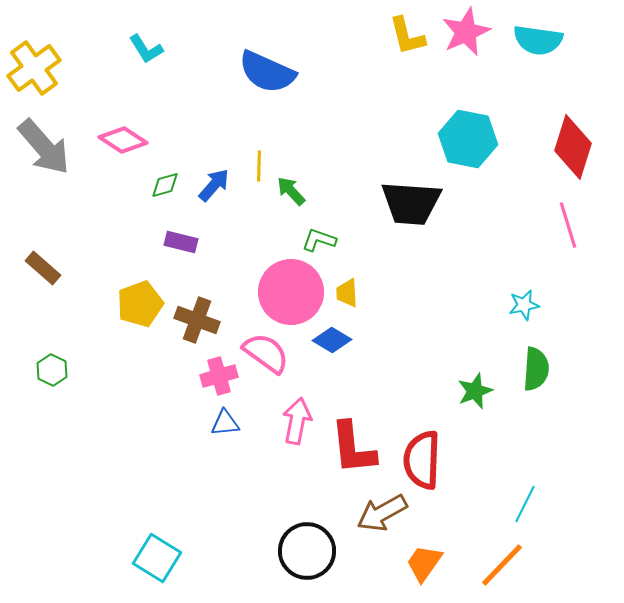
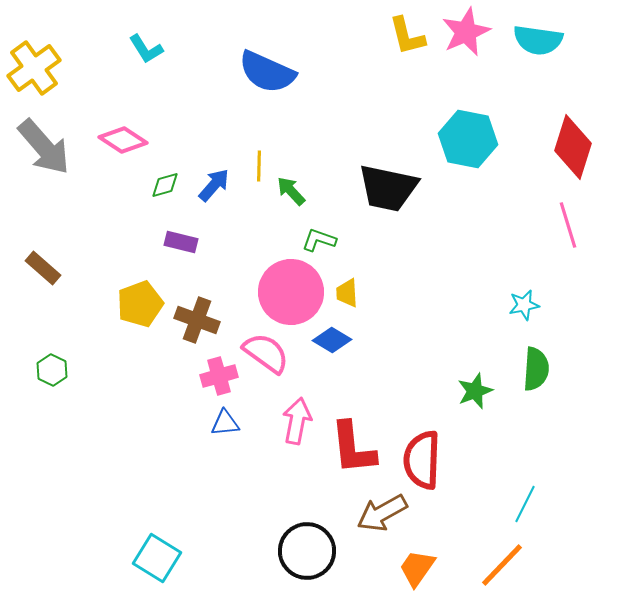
black trapezoid: moved 23 px left, 15 px up; rotated 8 degrees clockwise
orange trapezoid: moved 7 px left, 5 px down
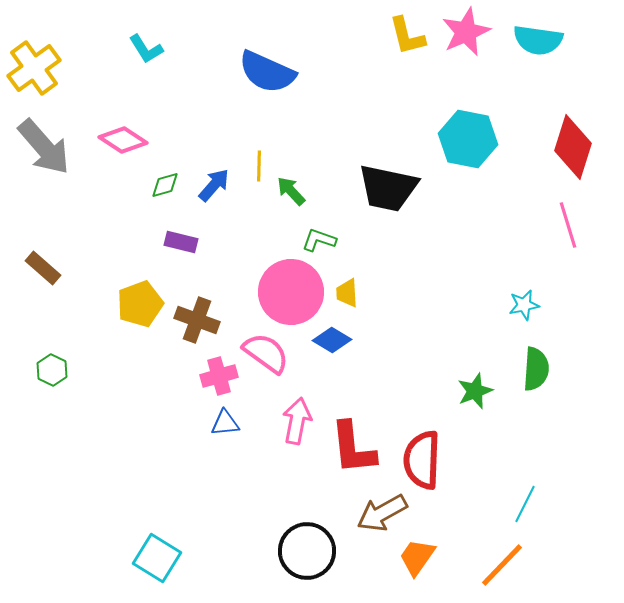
orange trapezoid: moved 11 px up
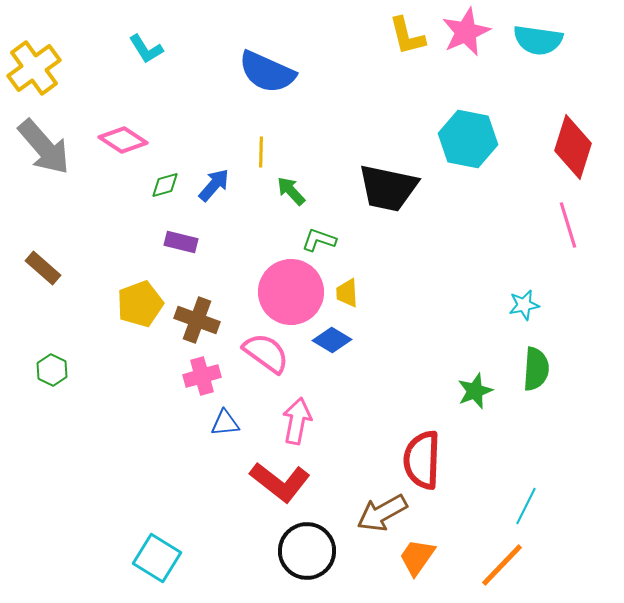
yellow line: moved 2 px right, 14 px up
pink cross: moved 17 px left
red L-shape: moved 73 px left, 34 px down; rotated 46 degrees counterclockwise
cyan line: moved 1 px right, 2 px down
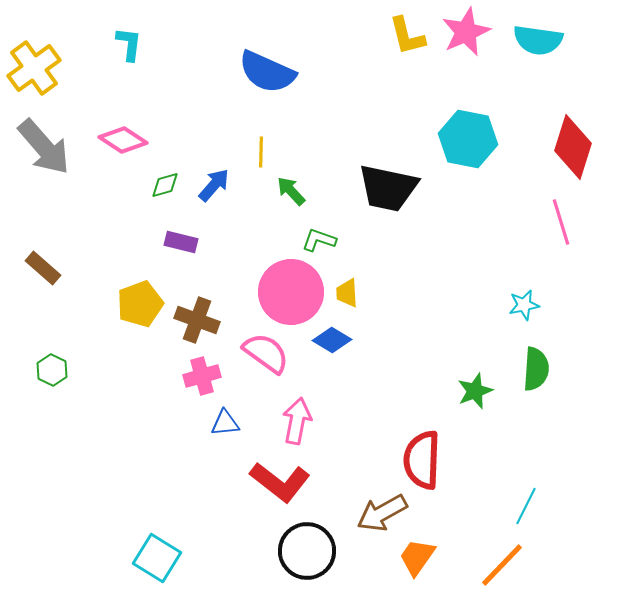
cyan L-shape: moved 17 px left, 5 px up; rotated 141 degrees counterclockwise
pink line: moved 7 px left, 3 px up
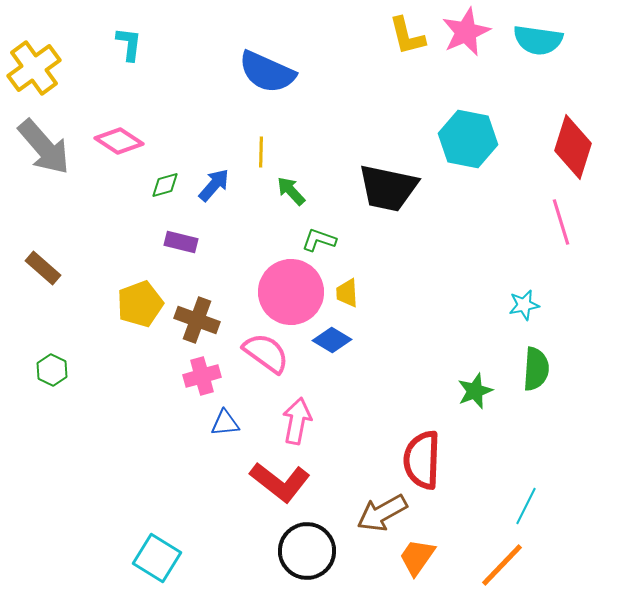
pink diamond: moved 4 px left, 1 px down
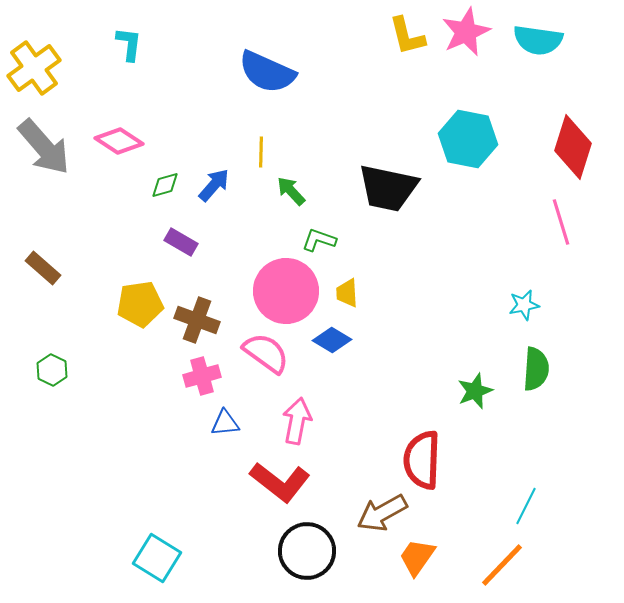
purple rectangle: rotated 16 degrees clockwise
pink circle: moved 5 px left, 1 px up
yellow pentagon: rotated 12 degrees clockwise
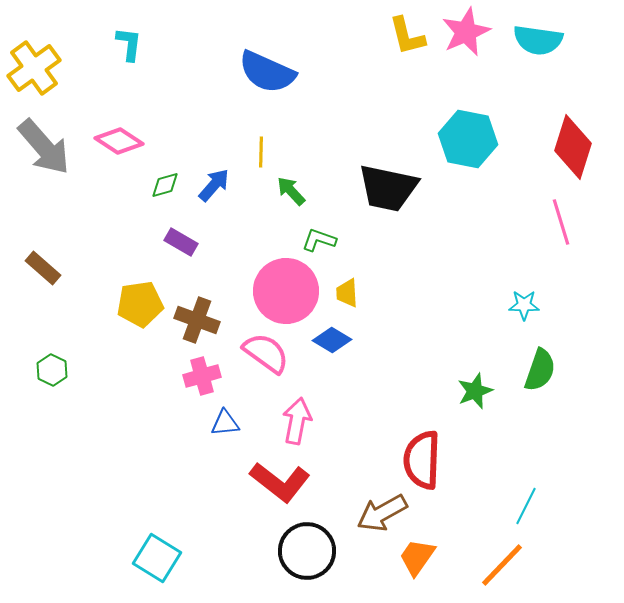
cyan star: rotated 12 degrees clockwise
green semicircle: moved 4 px right, 1 px down; rotated 15 degrees clockwise
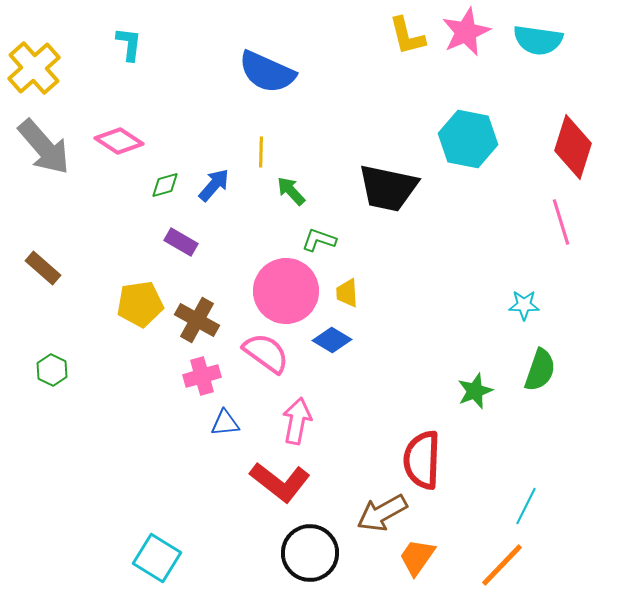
yellow cross: rotated 6 degrees counterclockwise
brown cross: rotated 9 degrees clockwise
black circle: moved 3 px right, 2 px down
